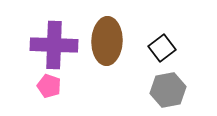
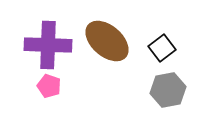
brown ellipse: rotated 51 degrees counterclockwise
purple cross: moved 6 px left
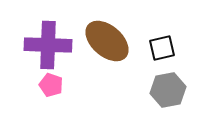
black square: rotated 24 degrees clockwise
pink pentagon: moved 2 px right, 1 px up
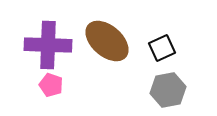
black square: rotated 12 degrees counterclockwise
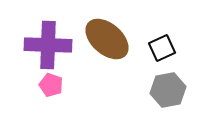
brown ellipse: moved 2 px up
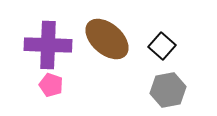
black square: moved 2 px up; rotated 24 degrees counterclockwise
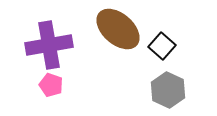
brown ellipse: moved 11 px right, 10 px up
purple cross: moved 1 px right; rotated 12 degrees counterclockwise
gray hexagon: rotated 24 degrees counterclockwise
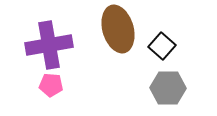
brown ellipse: rotated 33 degrees clockwise
pink pentagon: rotated 15 degrees counterclockwise
gray hexagon: moved 2 px up; rotated 24 degrees counterclockwise
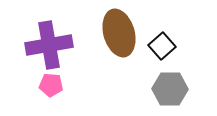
brown ellipse: moved 1 px right, 4 px down
black square: rotated 8 degrees clockwise
gray hexagon: moved 2 px right, 1 px down
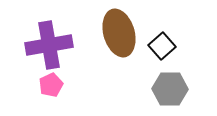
pink pentagon: rotated 30 degrees counterclockwise
